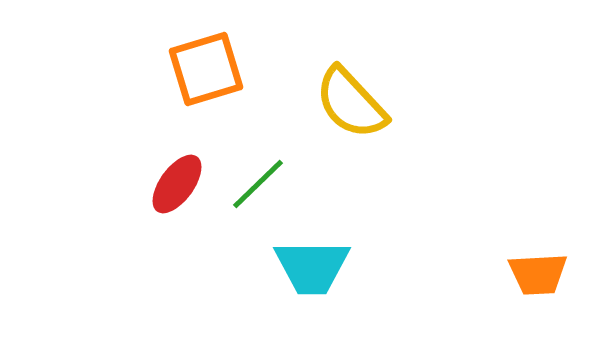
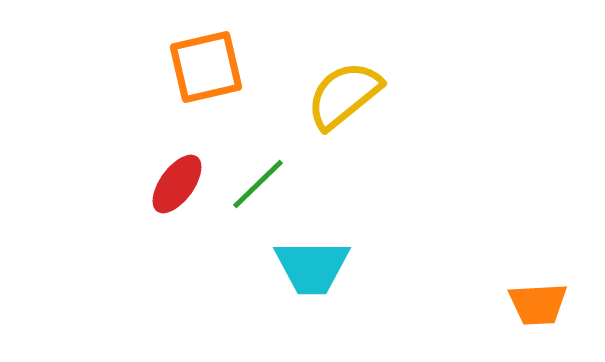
orange square: moved 2 px up; rotated 4 degrees clockwise
yellow semicircle: moved 7 px left, 8 px up; rotated 94 degrees clockwise
orange trapezoid: moved 30 px down
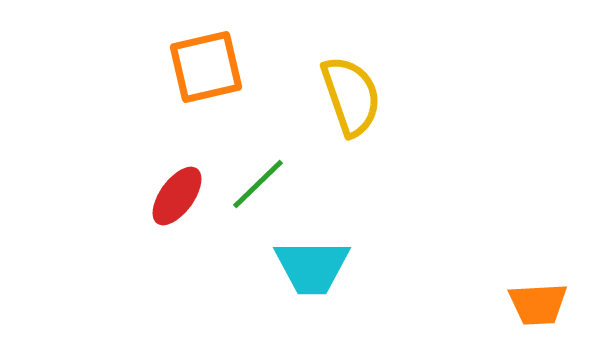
yellow semicircle: moved 7 px right, 1 px down; rotated 110 degrees clockwise
red ellipse: moved 12 px down
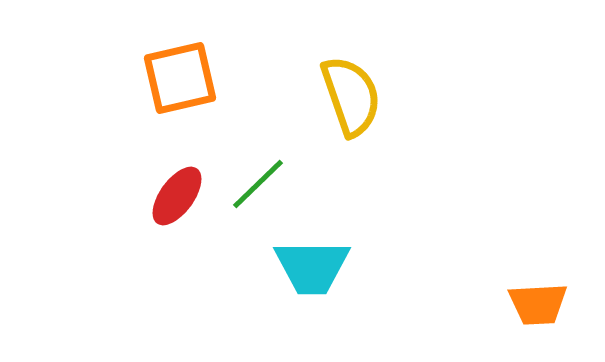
orange square: moved 26 px left, 11 px down
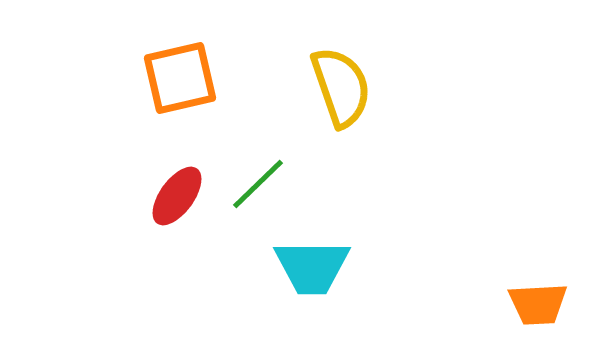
yellow semicircle: moved 10 px left, 9 px up
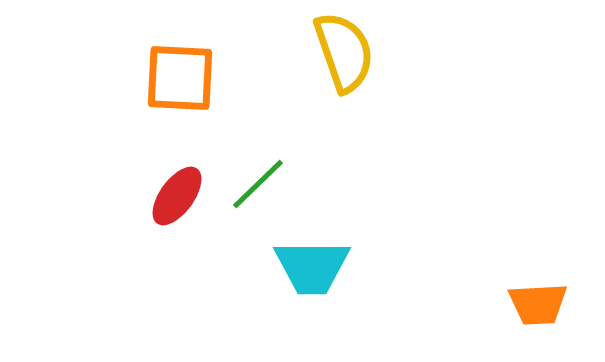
orange square: rotated 16 degrees clockwise
yellow semicircle: moved 3 px right, 35 px up
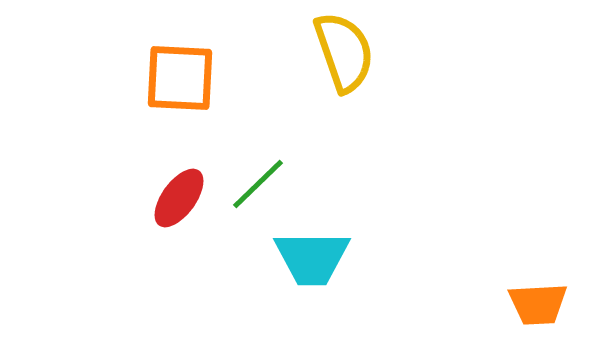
red ellipse: moved 2 px right, 2 px down
cyan trapezoid: moved 9 px up
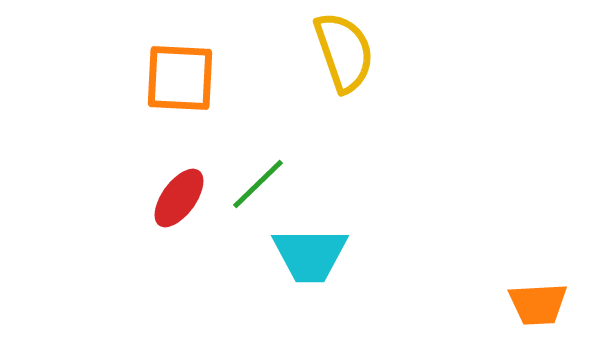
cyan trapezoid: moved 2 px left, 3 px up
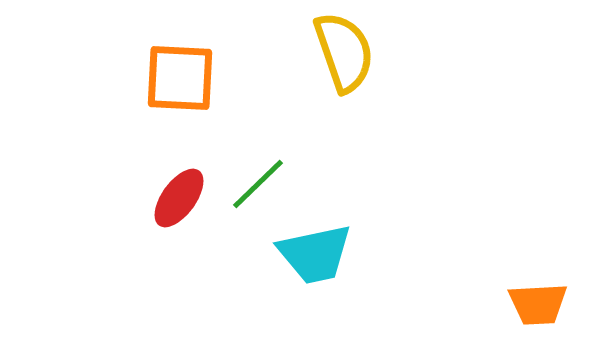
cyan trapezoid: moved 5 px right, 1 px up; rotated 12 degrees counterclockwise
